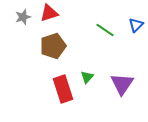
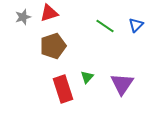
green line: moved 4 px up
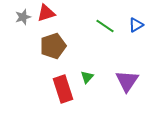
red triangle: moved 3 px left
blue triangle: rotated 14 degrees clockwise
purple triangle: moved 5 px right, 3 px up
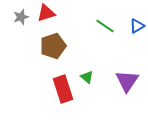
gray star: moved 2 px left
blue triangle: moved 1 px right, 1 px down
green triangle: rotated 32 degrees counterclockwise
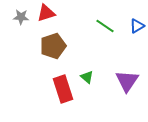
gray star: rotated 21 degrees clockwise
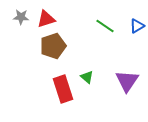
red triangle: moved 6 px down
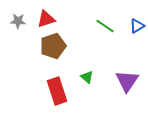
gray star: moved 3 px left, 4 px down
red rectangle: moved 6 px left, 2 px down
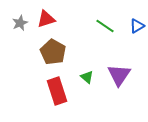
gray star: moved 2 px right, 2 px down; rotated 28 degrees counterclockwise
brown pentagon: moved 6 px down; rotated 25 degrees counterclockwise
purple triangle: moved 8 px left, 6 px up
